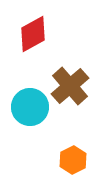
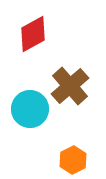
cyan circle: moved 2 px down
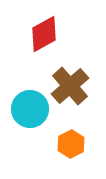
red diamond: moved 11 px right
orange hexagon: moved 2 px left, 16 px up
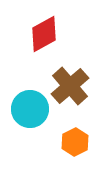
orange hexagon: moved 4 px right, 2 px up
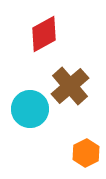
orange hexagon: moved 11 px right, 11 px down
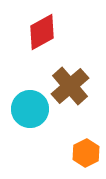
red diamond: moved 2 px left, 2 px up
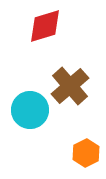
red diamond: moved 3 px right, 6 px up; rotated 12 degrees clockwise
cyan circle: moved 1 px down
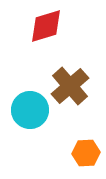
red diamond: moved 1 px right
orange hexagon: rotated 24 degrees clockwise
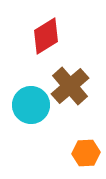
red diamond: moved 10 px down; rotated 15 degrees counterclockwise
cyan circle: moved 1 px right, 5 px up
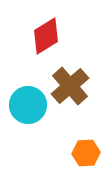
cyan circle: moved 3 px left
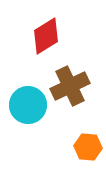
brown cross: rotated 15 degrees clockwise
orange hexagon: moved 2 px right, 6 px up; rotated 8 degrees clockwise
